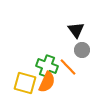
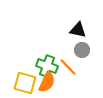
black triangle: moved 2 px right; rotated 42 degrees counterclockwise
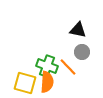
gray circle: moved 2 px down
orange semicircle: rotated 20 degrees counterclockwise
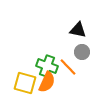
orange semicircle: rotated 20 degrees clockwise
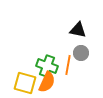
gray circle: moved 1 px left, 1 px down
orange line: moved 2 px up; rotated 54 degrees clockwise
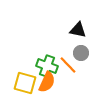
orange line: rotated 54 degrees counterclockwise
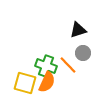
black triangle: rotated 30 degrees counterclockwise
gray circle: moved 2 px right
green cross: moved 1 px left
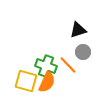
gray circle: moved 1 px up
yellow square: moved 1 px right, 2 px up
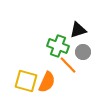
green cross: moved 12 px right, 20 px up
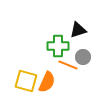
green cross: rotated 20 degrees counterclockwise
gray circle: moved 5 px down
orange line: rotated 24 degrees counterclockwise
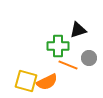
gray circle: moved 6 px right, 1 px down
orange semicircle: rotated 40 degrees clockwise
